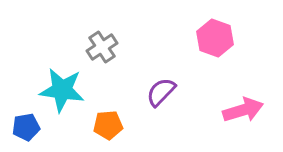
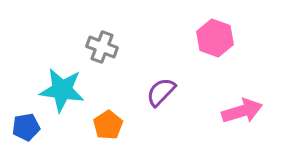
gray cross: rotated 36 degrees counterclockwise
pink arrow: moved 1 px left, 1 px down
orange pentagon: rotated 28 degrees counterclockwise
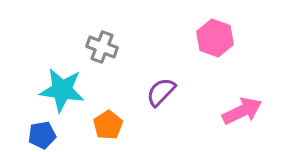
pink arrow: rotated 9 degrees counterclockwise
blue pentagon: moved 16 px right, 8 px down
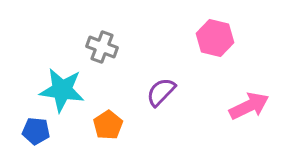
pink hexagon: rotated 6 degrees counterclockwise
pink arrow: moved 7 px right, 5 px up
blue pentagon: moved 6 px left, 4 px up; rotated 16 degrees clockwise
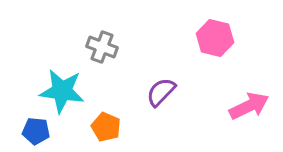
cyan star: moved 1 px down
orange pentagon: moved 2 px left, 2 px down; rotated 16 degrees counterclockwise
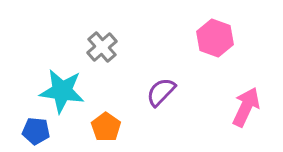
pink hexagon: rotated 6 degrees clockwise
gray cross: rotated 28 degrees clockwise
pink arrow: moved 3 px left, 1 px down; rotated 39 degrees counterclockwise
orange pentagon: rotated 12 degrees clockwise
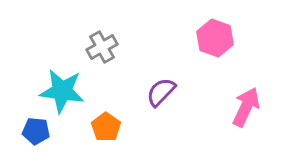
gray cross: rotated 12 degrees clockwise
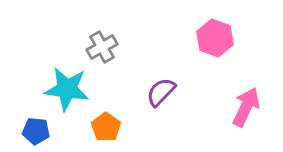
cyan star: moved 5 px right, 2 px up
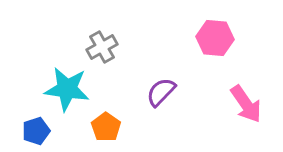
pink hexagon: rotated 15 degrees counterclockwise
pink arrow: moved 3 px up; rotated 120 degrees clockwise
blue pentagon: rotated 24 degrees counterclockwise
